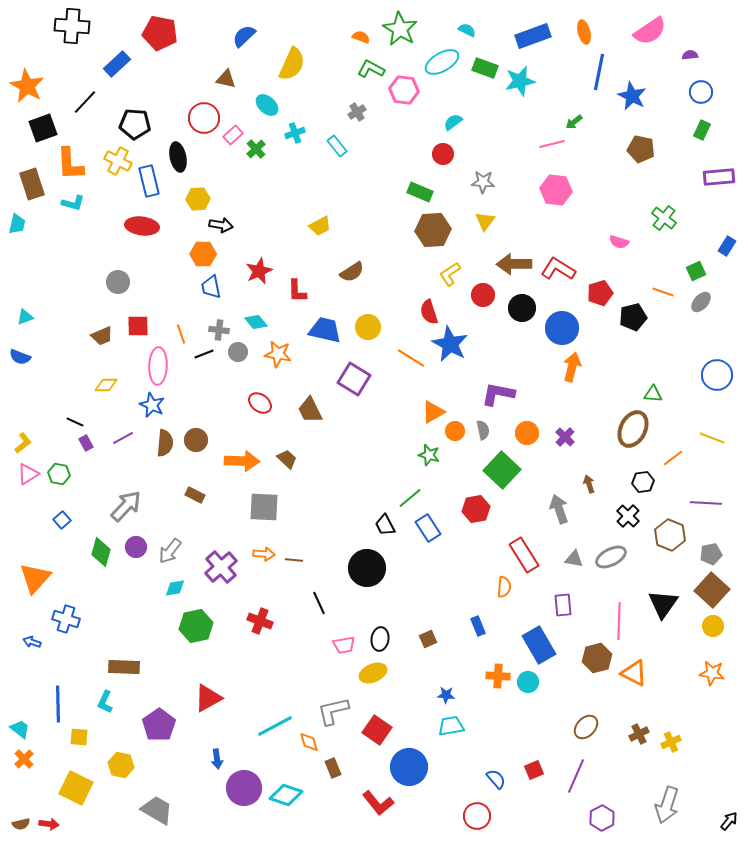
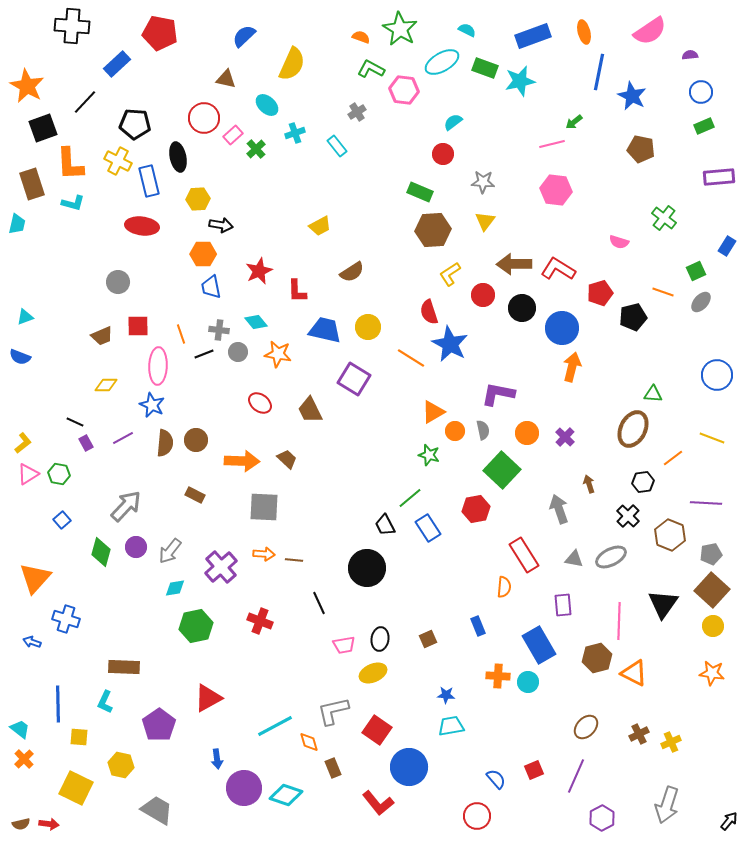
green rectangle at (702, 130): moved 2 px right, 4 px up; rotated 42 degrees clockwise
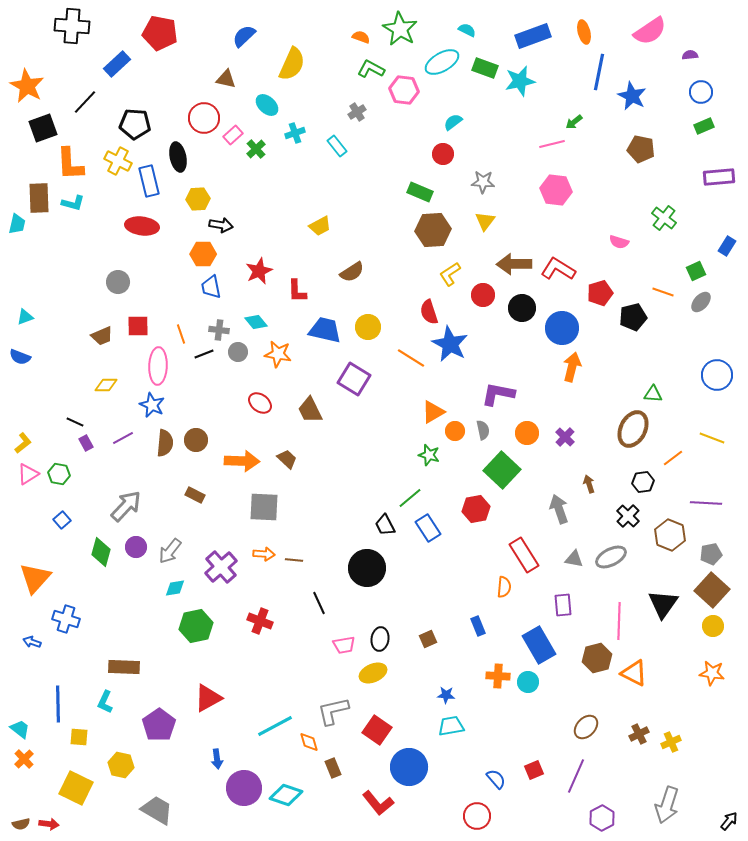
brown rectangle at (32, 184): moved 7 px right, 14 px down; rotated 16 degrees clockwise
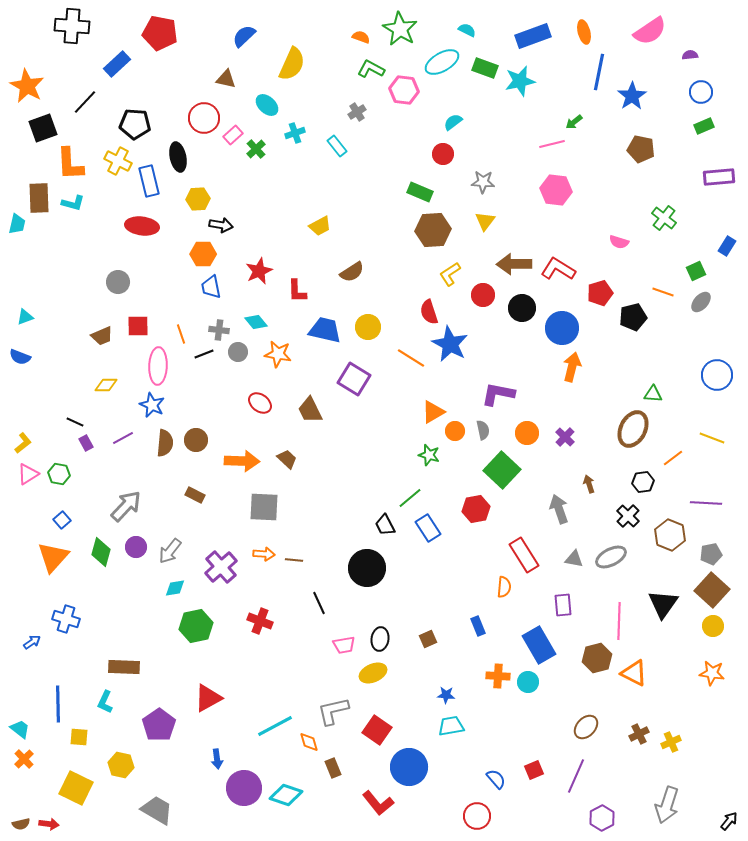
blue star at (632, 96): rotated 12 degrees clockwise
orange triangle at (35, 578): moved 18 px right, 21 px up
blue arrow at (32, 642): rotated 126 degrees clockwise
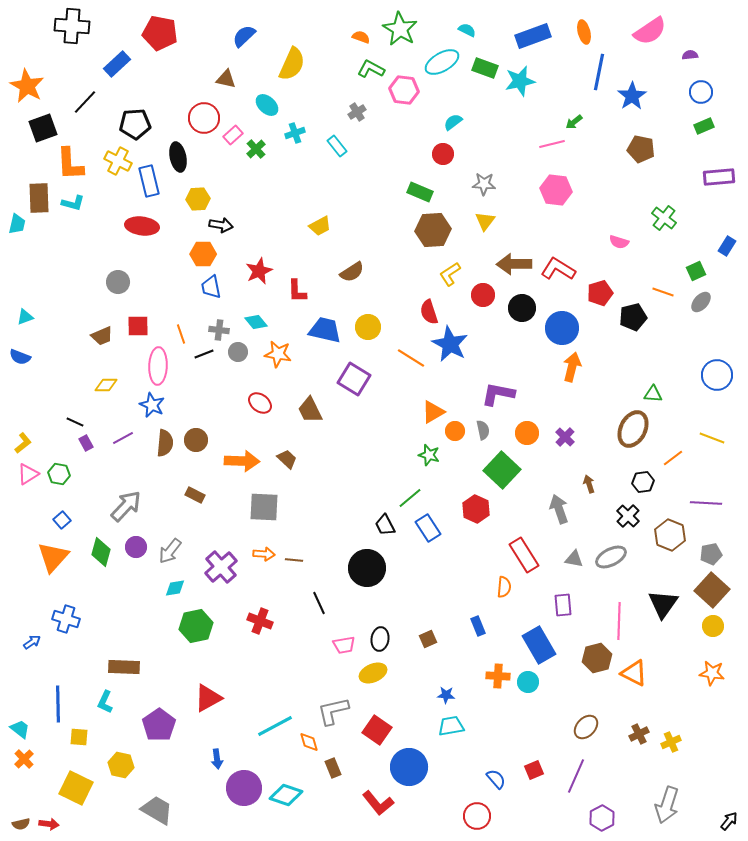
black pentagon at (135, 124): rotated 8 degrees counterclockwise
gray star at (483, 182): moved 1 px right, 2 px down
red hexagon at (476, 509): rotated 24 degrees counterclockwise
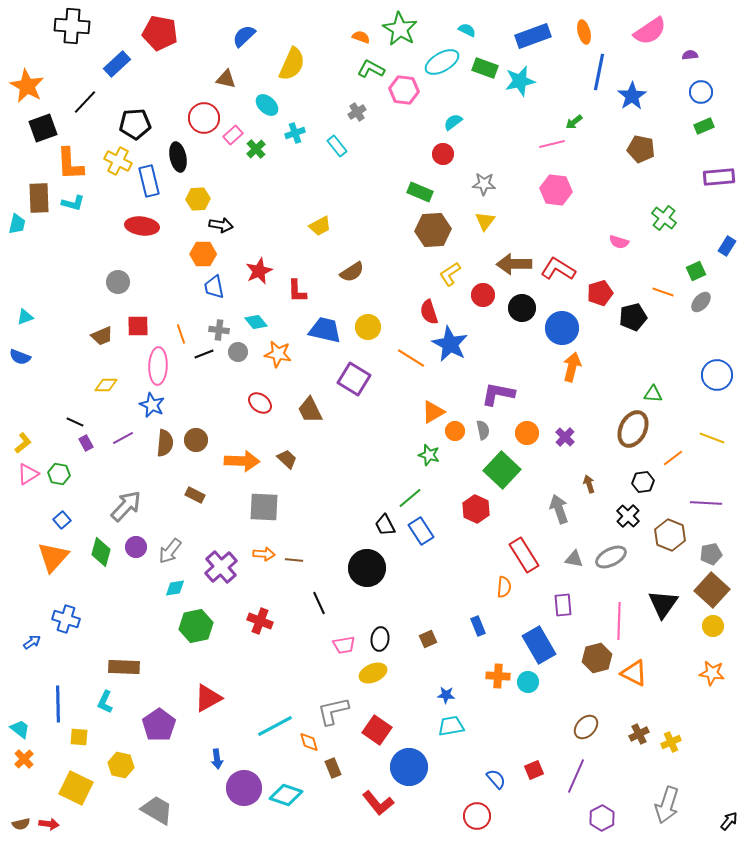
blue trapezoid at (211, 287): moved 3 px right
blue rectangle at (428, 528): moved 7 px left, 3 px down
